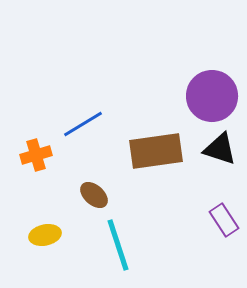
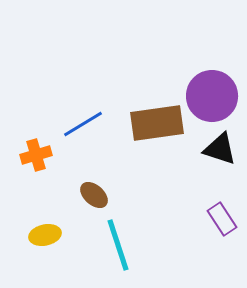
brown rectangle: moved 1 px right, 28 px up
purple rectangle: moved 2 px left, 1 px up
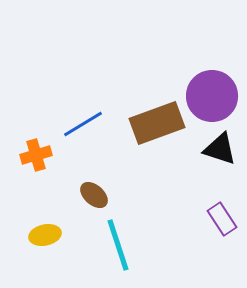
brown rectangle: rotated 12 degrees counterclockwise
